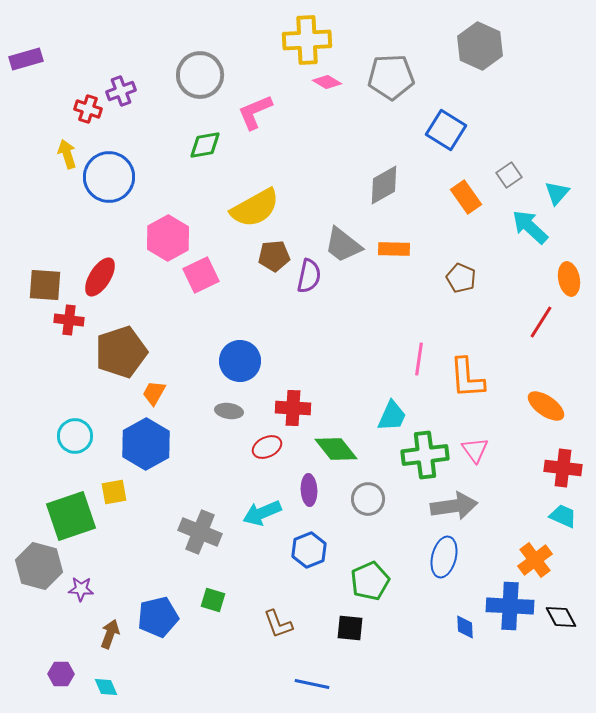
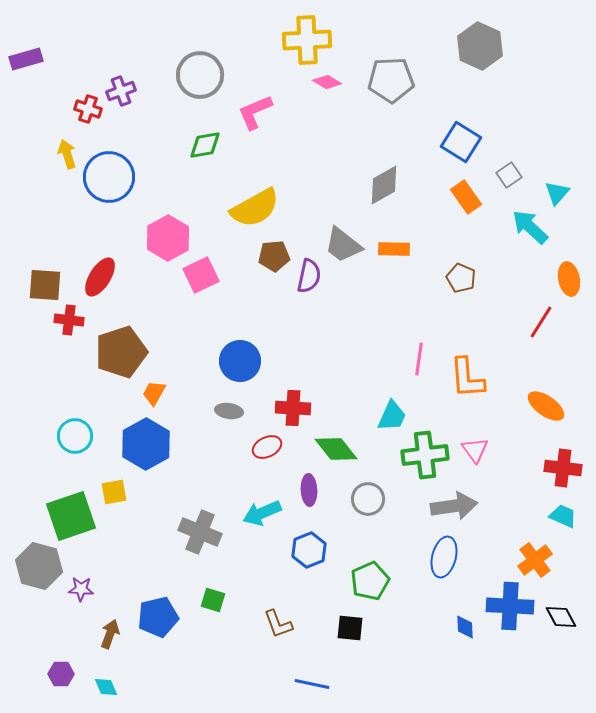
gray pentagon at (391, 77): moved 3 px down
blue square at (446, 130): moved 15 px right, 12 px down
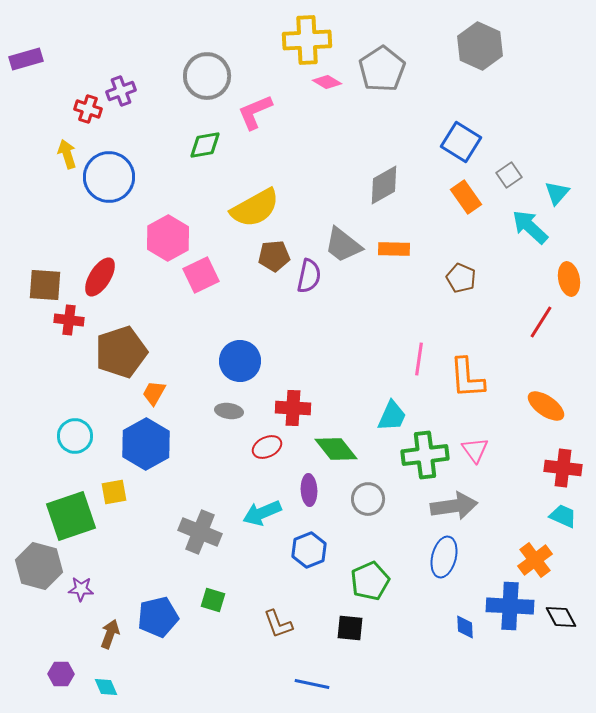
gray circle at (200, 75): moved 7 px right, 1 px down
gray pentagon at (391, 80): moved 9 px left, 11 px up; rotated 30 degrees counterclockwise
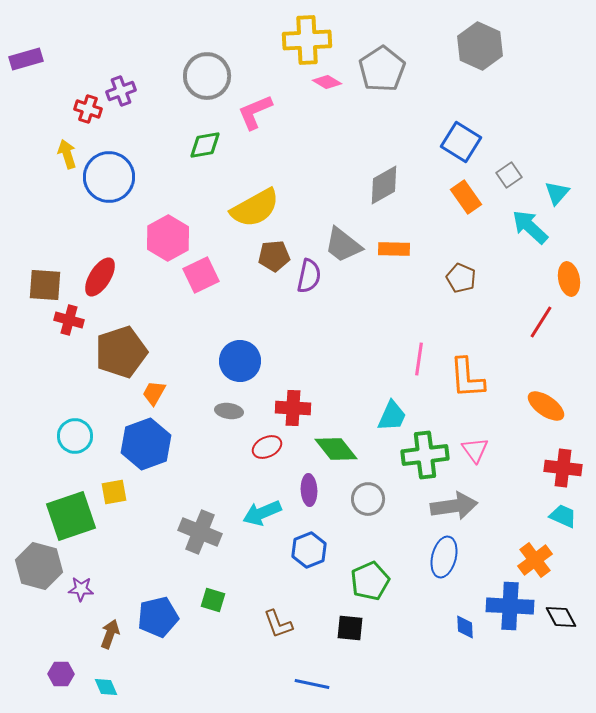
red cross at (69, 320): rotated 8 degrees clockwise
blue hexagon at (146, 444): rotated 9 degrees clockwise
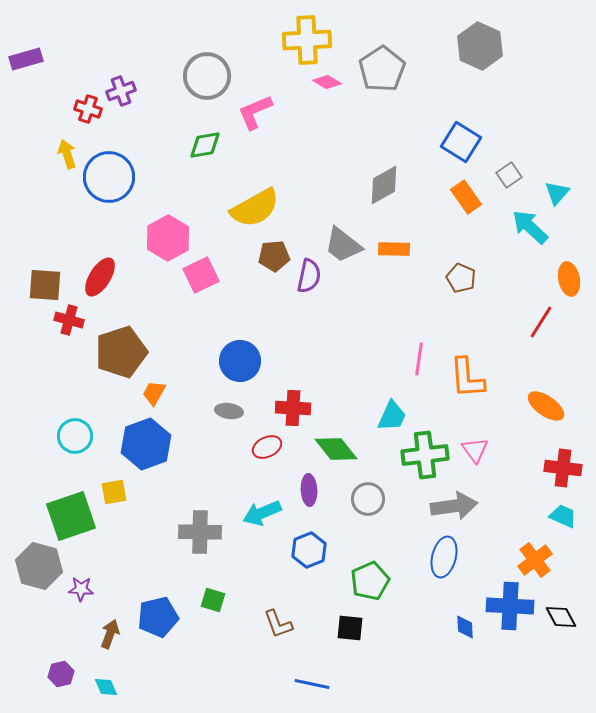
gray cross at (200, 532): rotated 21 degrees counterclockwise
purple hexagon at (61, 674): rotated 15 degrees counterclockwise
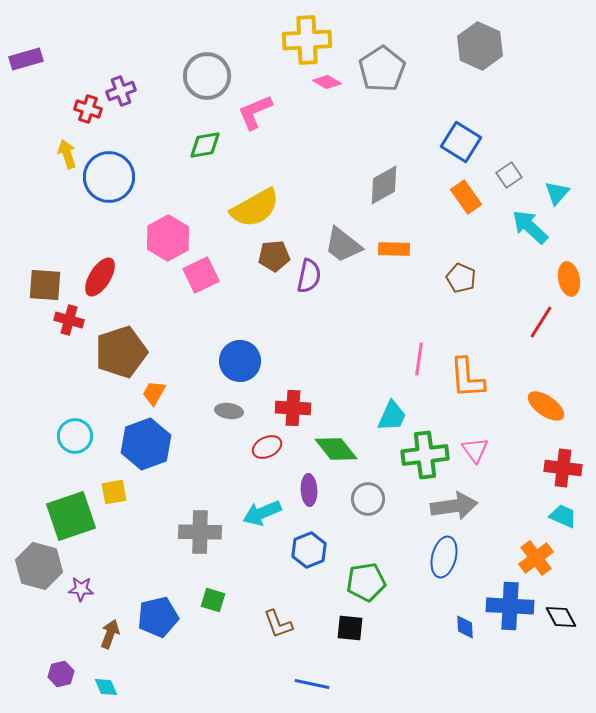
orange cross at (535, 560): moved 1 px right, 2 px up
green pentagon at (370, 581): moved 4 px left, 1 px down; rotated 15 degrees clockwise
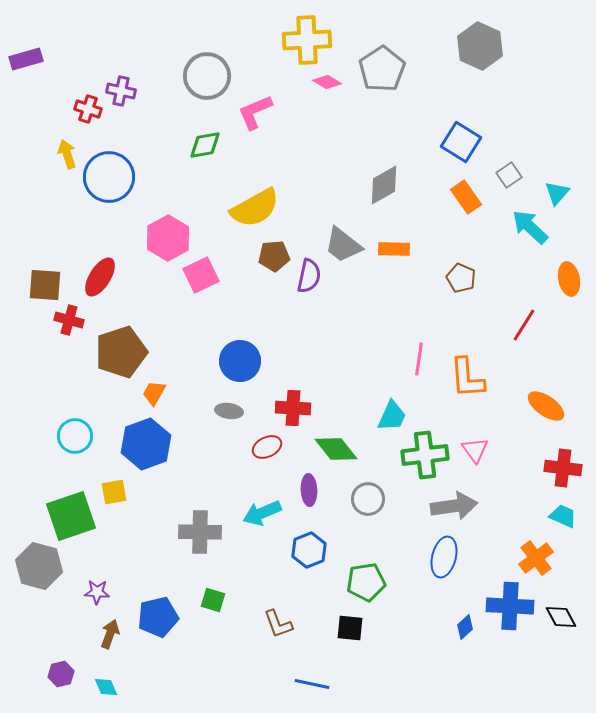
purple cross at (121, 91): rotated 32 degrees clockwise
red line at (541, 322): moved 17 px left, 3 px down
purple star at (81, 589): moved 16 px right, 3 px down
blue diamond at (465, 627): rotated 50 degrees clockwise
